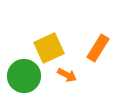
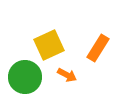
yellow square: moved 3 px up
green circle: moved 1 px right, 1 px down
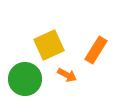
orange rectangle: moved 2 px left, 2 px down
green circle: moved 2 px down
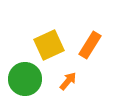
orange rectangle: moved 6 px left, 5 px up
orange arrow: moved 1 px right, 6 px down; rotated 78 degrees counterclockwise
